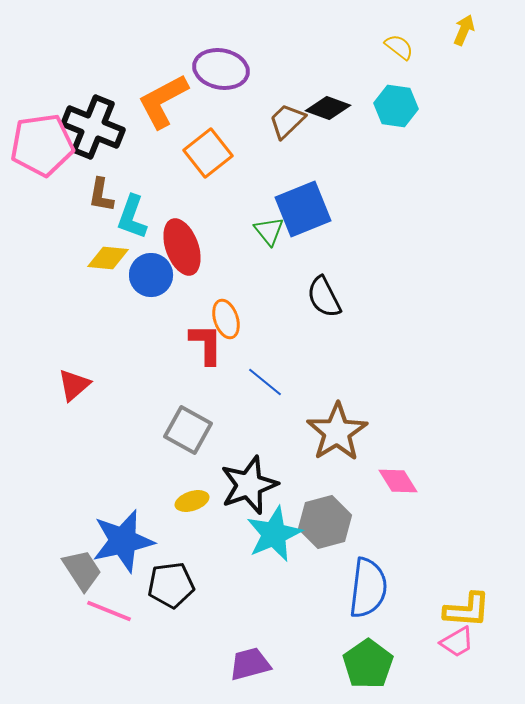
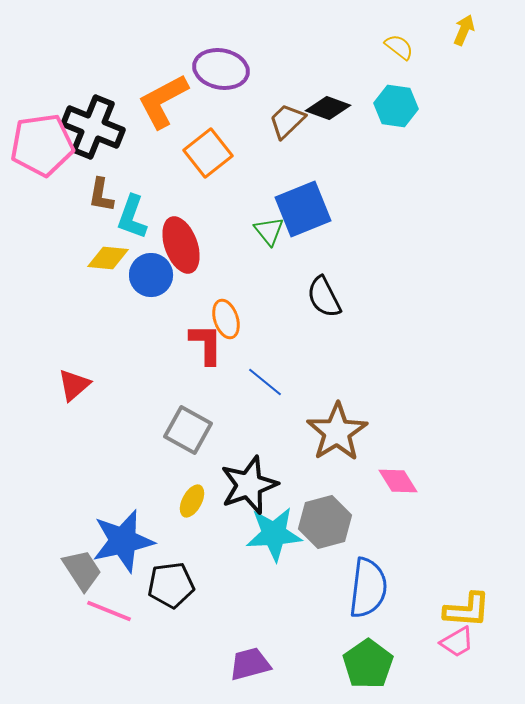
red ellipse: moved 1 px left, 2 px up
yellow ellipse: rotated 44 degrees counterclockwise
cyan star: rotated 20 degrees clockwise
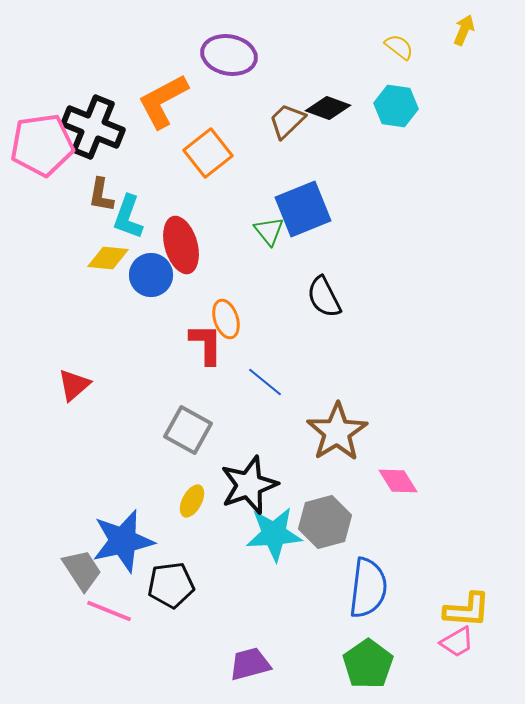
purple ellipse: moved 8 px right, 14 px up
cyan L-shape: moved 4 px left
red ellipse: rotated 4 degrees clockwise
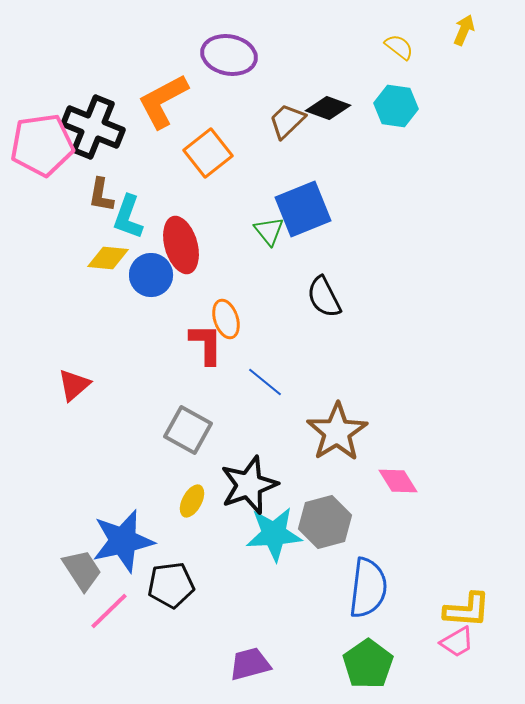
pink line: rotated 66 degrees counterclockwise
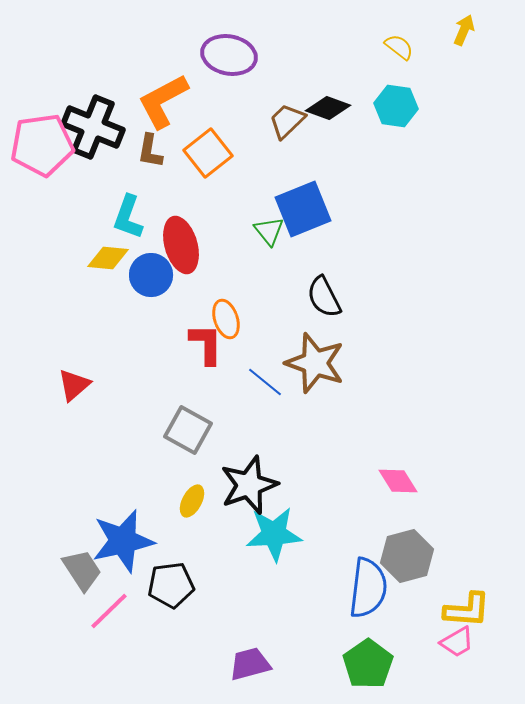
brown L-shape: moved 49 px right, 44 px up
brown star: moved 22 px left, 69 px up; rotated 20 degrees counterclockwise
gray hexagon: moved 82 px right, 34 px down
